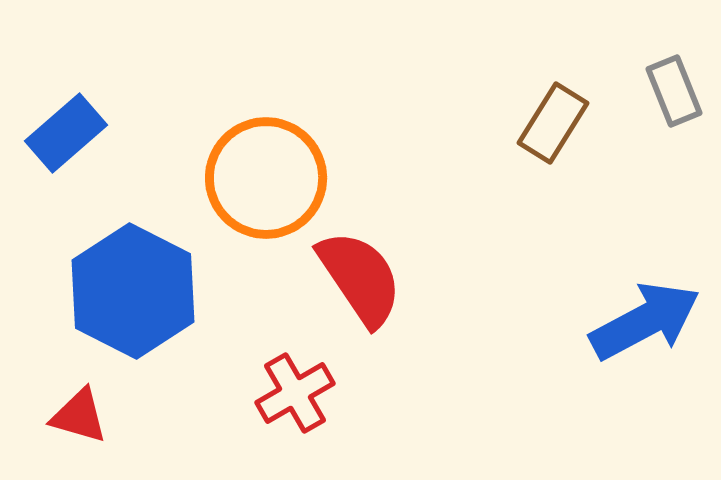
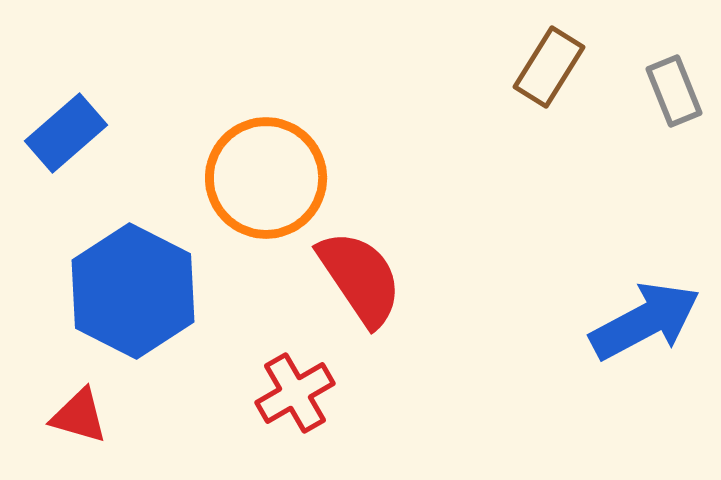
brown rectangle: moved 4 px left, 56 px up
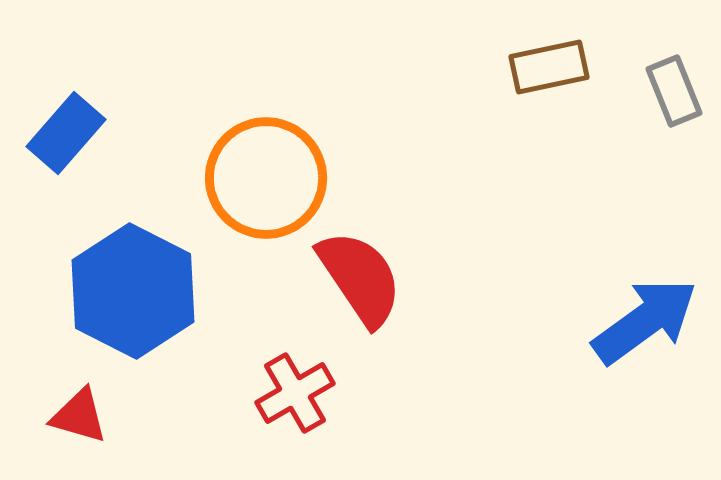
brown rectangle: rotated 46 degrees clockwise
blue rectangle: rotated 8 degrees counterclockwise
blue arrow: rotated 8 degrees counterclockwise
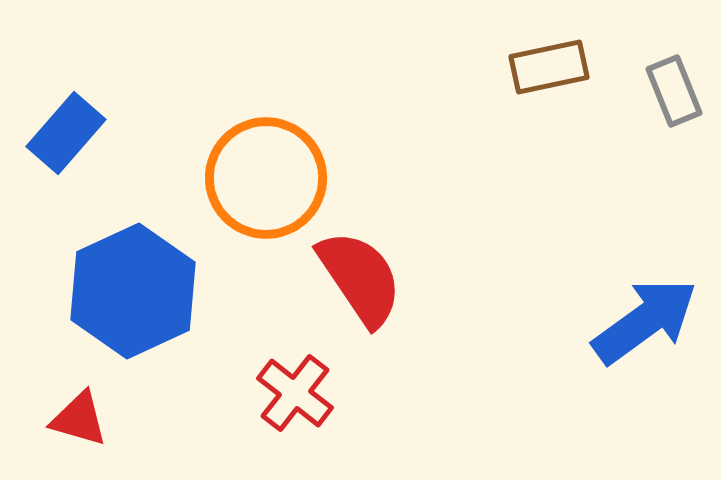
blue hexagon: rotated 8 degrees clockwise
red cross: rotated 22 degrees counterclockwise
red triangle: moved 3 px down
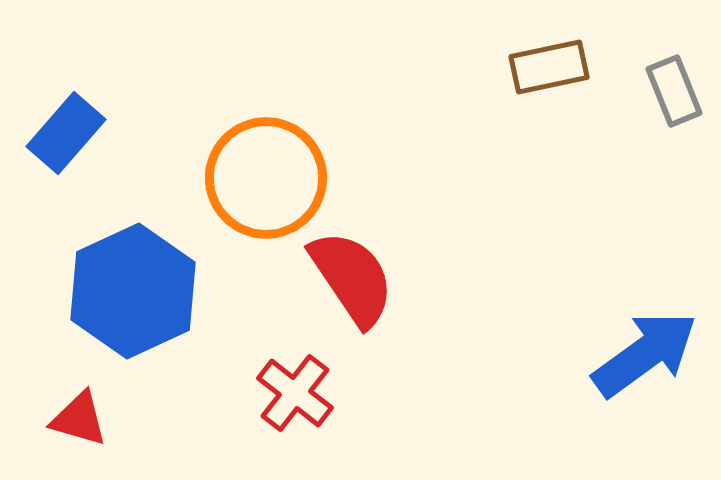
red semicircle: moved 8 px left
blue arrow: moved 33 px down
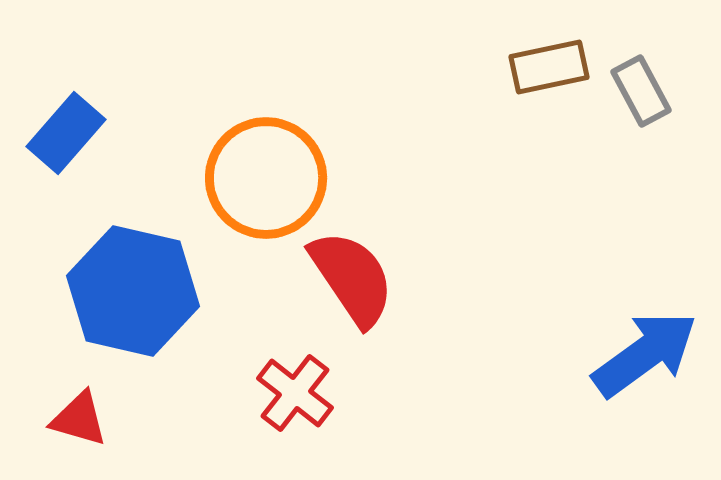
gray rectangle: moved 33 px left; rotated 6 degrees counterclockwise
blue hexagon: rotated 22 degrees counterclockwise
